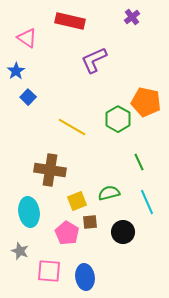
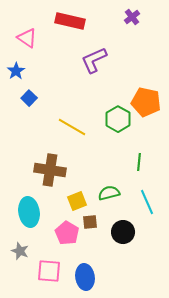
blue square: moved 1 px right, 1 px down
green line: rotated 30 degrees clockwise
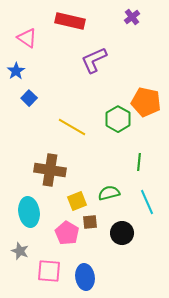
black circle: moved 1 px left, 1 px down
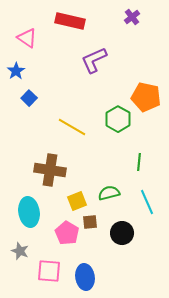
orange pentagon: moved 5 px up
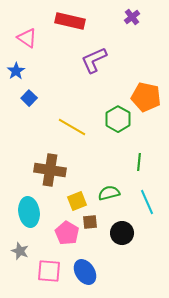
blue ellipse: moved 5 px up; rotated 25 degrees counterclockwise
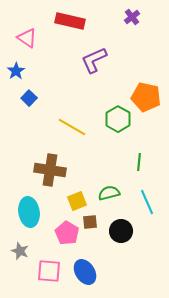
black circle: moved 1 px left, 2 px up
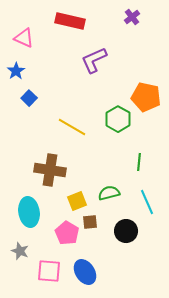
pink triangle: moved 3 px left; rotated 10 degrees counterclockwise
black circle: moved 5 px right
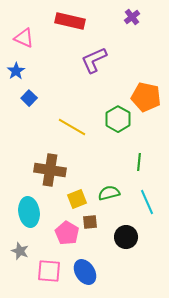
yellow square: moved 2 px up
black circle: moved 6 px down
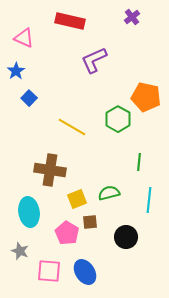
cyan line: moved 2 px right, 2 px up; rotated 30 degrees clockwise
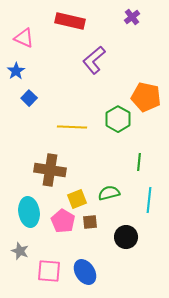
purple L-shape: rotated 16 degrees counterclockwise
yellow line: rotated 28 degrees counterclockwise
pink pentagon: moved 4 px left, 12 px up
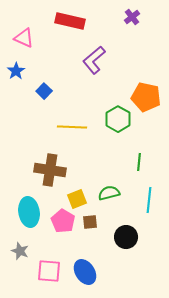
blue square: moved 15 px right, 7 px up
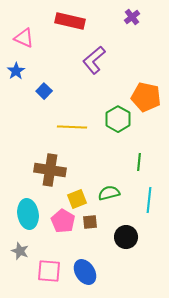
cyan ellipse: moved 1 px left, 2 px down
